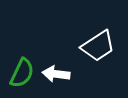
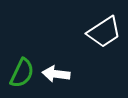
white trapezoid: moved 6 px right, 14 px up
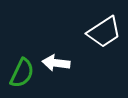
white arrow: moved 11 px up
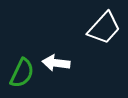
white trapezoid: moved 4 px up; rotated 15 degrees counterclockwise
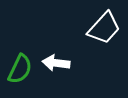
green semicircle: moved 2 px left, 4 px up
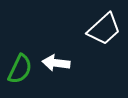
white trapezoid: moved 1 px down; rotated 6 degrees clockwise
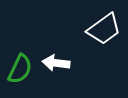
white trapezoid: rotated 6 degrees clockwise
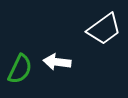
white arrow: moved 1 px right, 1 px up
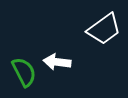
green semicircle: moved 4 px right, 3 px down; rotated 52 degrees counterclockwise
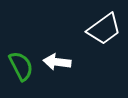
green semicircle: moved 3 px left, 6 px up
